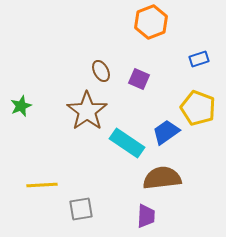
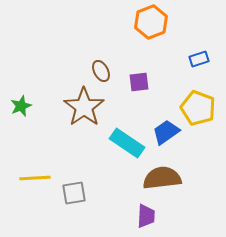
purple square: moved 3 px down; rotated 30 degrees counterclockwise
brown star: moved 3 px left, 4 px up
yellow line: moved 7 px left, 7 px up
gray square: moved 7 px left, 16 px up
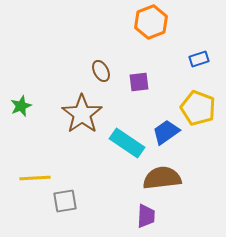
brown star: moved 2 px left, 7 px down
gray square: moved 9 px left, 8 px down
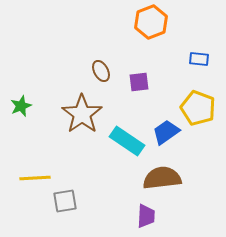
blue rectangle: rotated 24 degrees clockwise
cyan rectangle: moved 2 px up
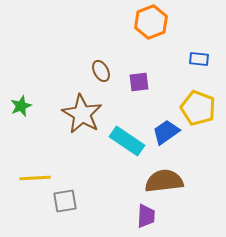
brown star: rotated 6 degrees counterclockwise
brown semicircle: moved 2 px right, 3 px down
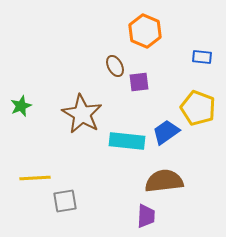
orange hexagon: moved 6 px left, 9 px down; rotated 16 degrees counterclockwise
blue rectangle: moved 3 px right, 2 px up
brown ellipse: moved 14 px right, 5 px up
cyan rectangle: rotated 28 degrees counterclockwise
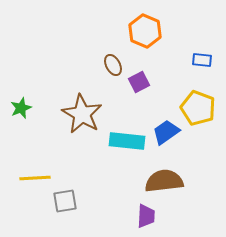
blue rectangle: moved 3 px down
brown ellipse: moved 2 px left, 1 px up
purple square: rotated 20 degrees counterclockwise
green star: moved 2 px down
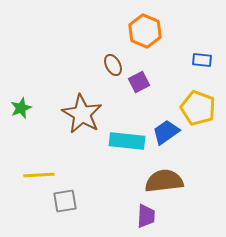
yellow line: moved 4 px right, 3 px up
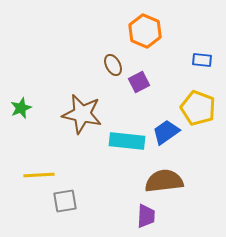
brown star: rotated 18 degrees counterclockwise
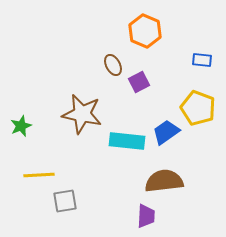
green star: moved 18 px down
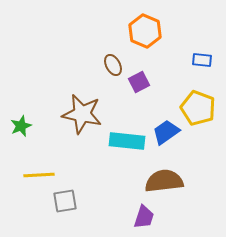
purple trapezoid: moved 2 px left, 1 px down; rotated 15 degrees clockwise
